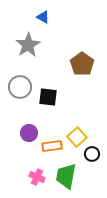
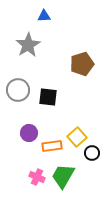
blue triangle: moved 1 px right, 1 px up; rotated 32 degrees counterclockwise
brown pentagon: rotated 20 degrees clockwise
gray circle: moved 2 px left, 3 px down
black circle: moved 1 px up
green trapezoid: moved 3 px left; rotated 20 degrees clockwise
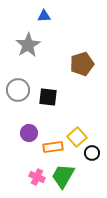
orange rectangle: moved 1 px right, 1 px down
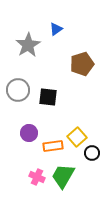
blue triangle: moved 12 px right, 13 px down; rotated 32 degrees counterclockwise
orange rectangle: moved 1 px up
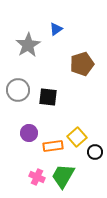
black circle: moved 3 px right, 1 px up
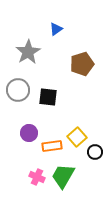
gray star: moved 7 px down
orange rectangle: moved 1 px left
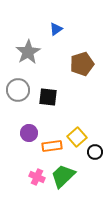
green trapezoid: rotated 16 degrees clockwise
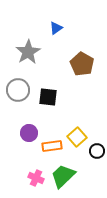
blue triangle: moved 1 px up
brown pentagon: rotated 25 degrees counterclockwise
black circle: moved 2 px right, 1 px up
pink cross: moved 1 px left, 1 px down
